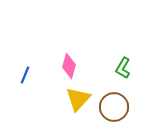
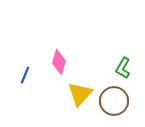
pink diamond: moved 10 px left, 4 px up
yellow triangle: moved 2 px right, 5 px up
brown circle: moved 6 px up
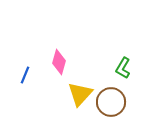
brown circle: moved 3 px left, 1 px down
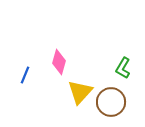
yellow triangle: moved 2 px up
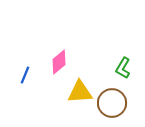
pink diamond: rotated 35 degrees clockwise
yellow triangle: rotated 44 degrees clockwise
brown circle: moved 1 px right, 1 px down
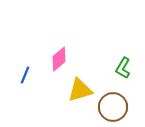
pink diamond: moved 3 px up
yellow triangle: moved 2 px up; rotated 12 degrees counterclockwise
brown circle: moved 1 px right, 4 px down
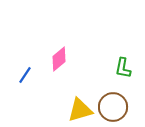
green L-shape: rotated 20 degrees counterclockwise
blue line: rotated 12 degrees clockwise
yellow triangle: moved 20 px down
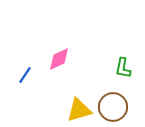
pink diamond: rotated 15 degrees clockwise
yellow triangle: moved 1 px left
